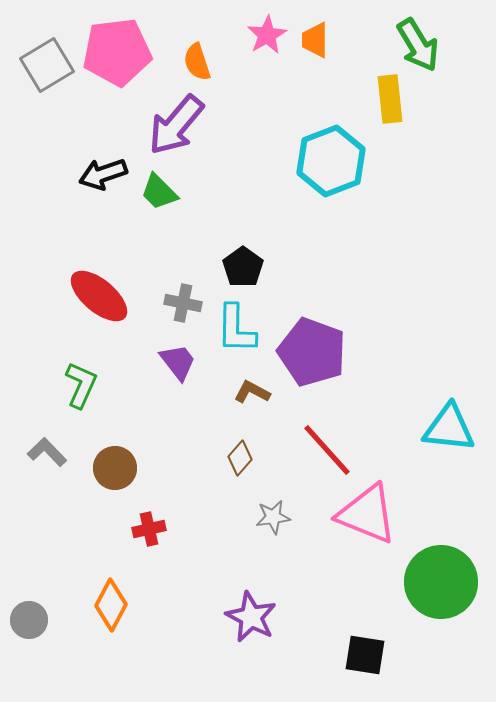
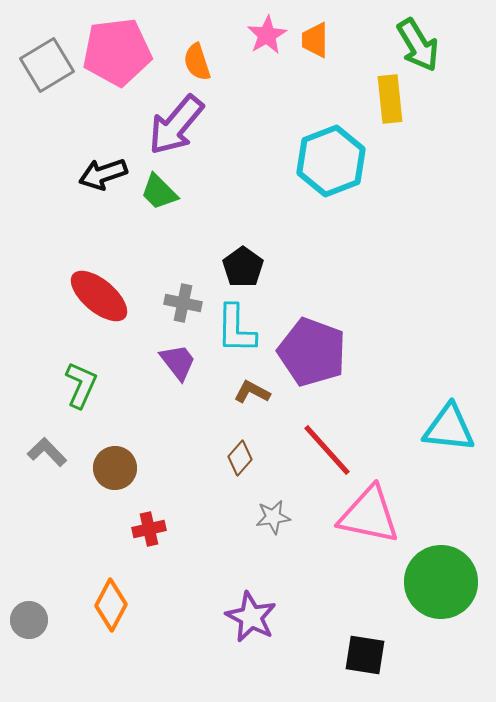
pink triangle: moved 2 px right, 1 px down; rotated 10 degrees counterclockwise
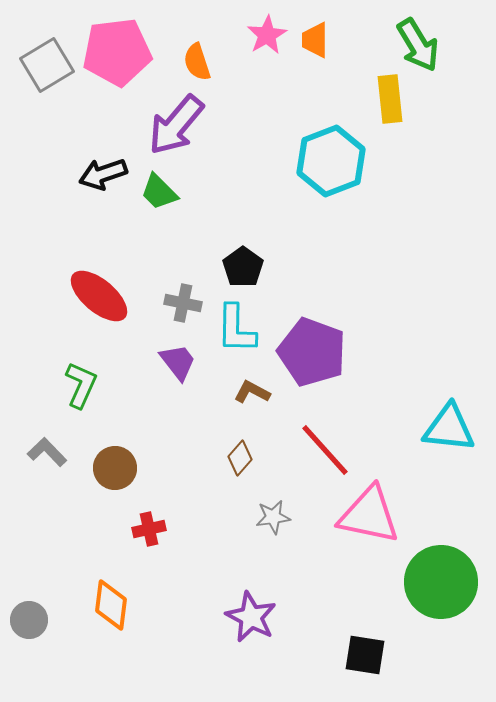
red line: moved 2 px left
orange diamond: rotated 21 degrees counterclockwise
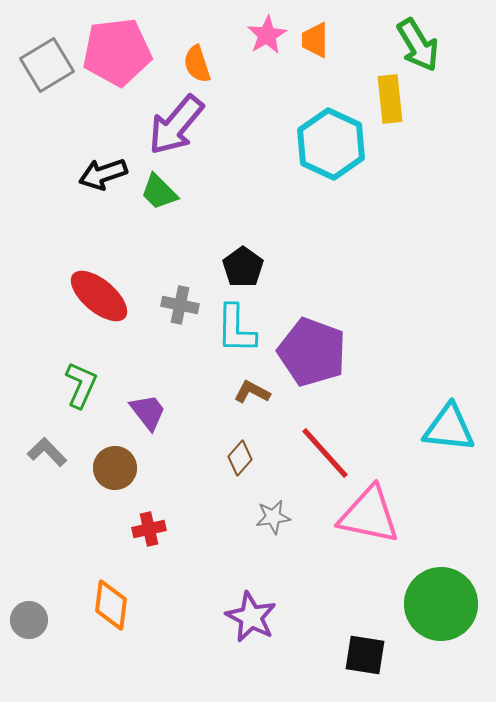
orange semicircle: moved 2 px down
cyan hexagon: moved 17 px up; rotated 14 degrees counterclockwise
gray cross: moved 3 px left, 2 px down
purple trapezoid: moved 30 px left, 50 px down
red line: moved 3 px down
green circle: moved 22 px down
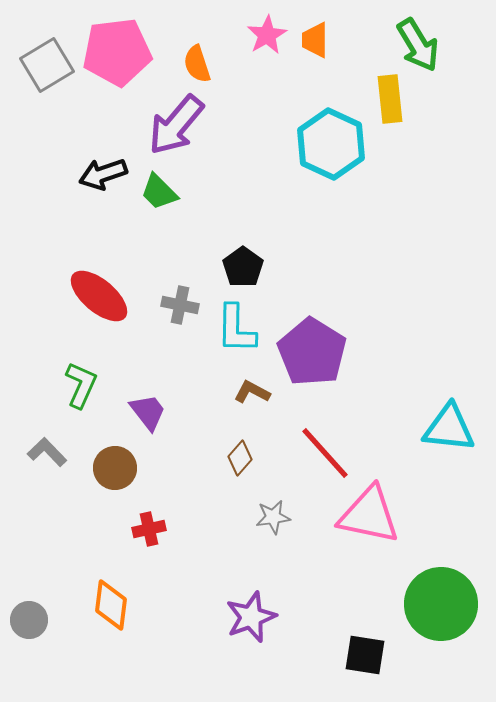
purple pentagon: rotated 12 degrees clockwise
purple star: rotated 24 degrees clockwise
